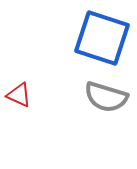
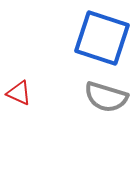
red triangle: moved 2 px up
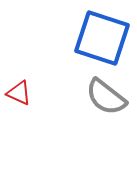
gray semicircle: rotated 21 degrees clockwise
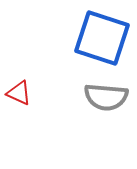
gray semicircle: rotated 33 degrees counterclockwise
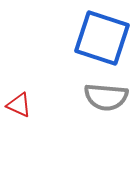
red triangle: moved 12 px down
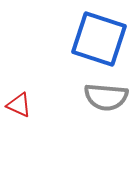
blue square: moved 3 px left, 1 px down
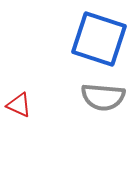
gray semicircle: moved 3 px left
